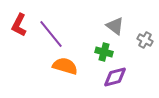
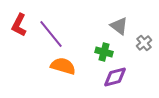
gray triangle: moved 4 px right
gray cross: moved 1 px left, 3 px down; rotated 21 degrees clockwise
orange semicircle: moved 2 px left
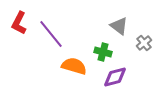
red L-shape: moved 2 px up
green cross: moved 1 px left
orange semicircle: moved 11 px right
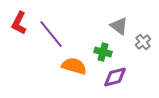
gray cross: moved 1 px left, 1 px up
